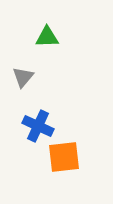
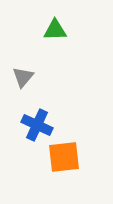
green triangle: moved 8 px right, 7 px up
blue cross: moved 1 px left, 1 px up
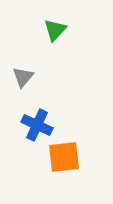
green triangle: rotated 45 degrees counterclockwise
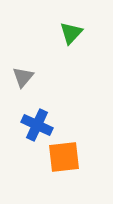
green triangle: moved 16 px right, 3 px down
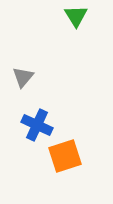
green triangle: moved 5 px right, 17 px up; rotated 15 degrees counterclockwise
orange square: moved 1 px right, 1 px up; rotated 12 degrees counterclockwise
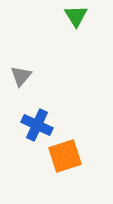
gray triangle: moved 2 px left, 1 px up
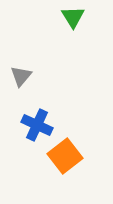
green triangle: moved 3 px left, 1 px down
orange square: rotated 20 degrees counterclockwise
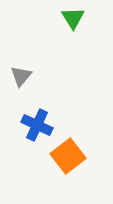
green triangle: moved 1 px down
orange square: moved 3 px right
